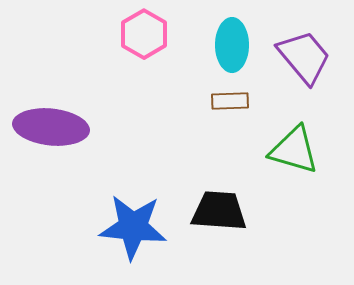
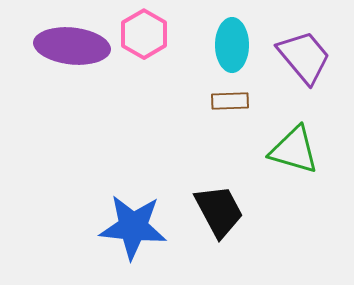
purple ellipse: moved 21 px right, 81 px up
black trapezoid: rotated 58 degrees clockwise
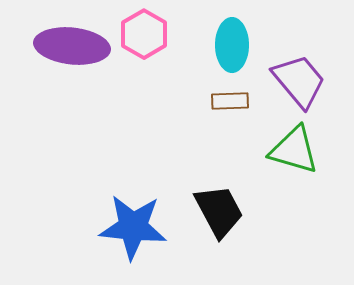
purple trapezoid: moved 5 px left, 24 px down
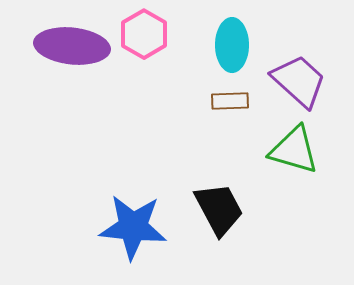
purple trapezoid: rotated 8 degrees counterclockwise
black trapezoid: moved 2 px up
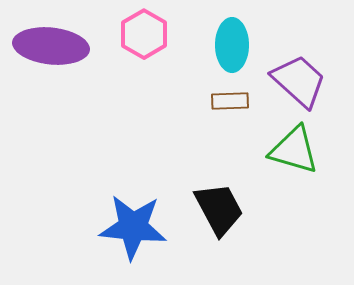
purple ellipse: moved 21 px left
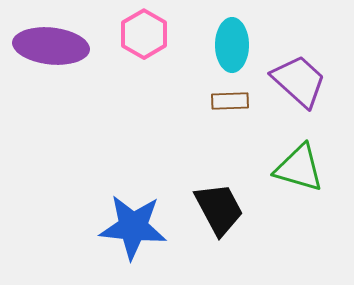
green triangle: moved 5 px right, 18 px down
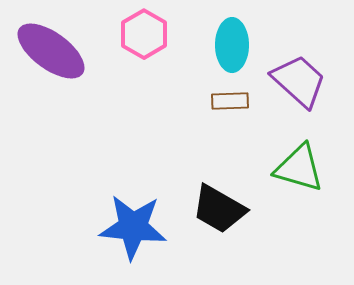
purple ellipse: moved 5 px down; rotated 30 degrees clockwise
black trapezoid: rotated 148 degrees clockwise
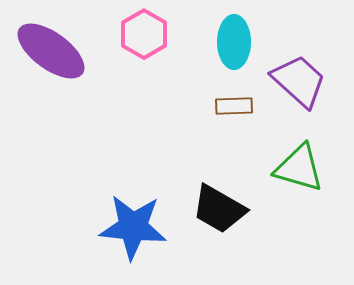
cyan ellipse: moved 2 px right, 3 px up
brown rectangle: moved 4 px right, 5 px down
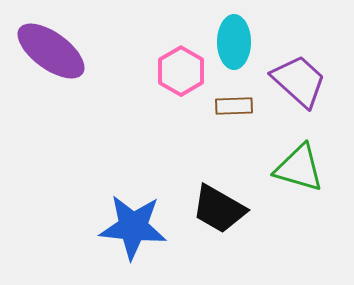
pink hexagon: moved 37 px right, 37 px down
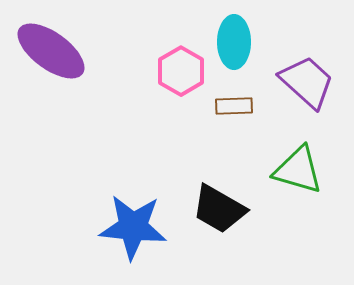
purple trapezoid: moved 8 px right, 1 px down
green triangle: moved 1 px left, 2 px down
